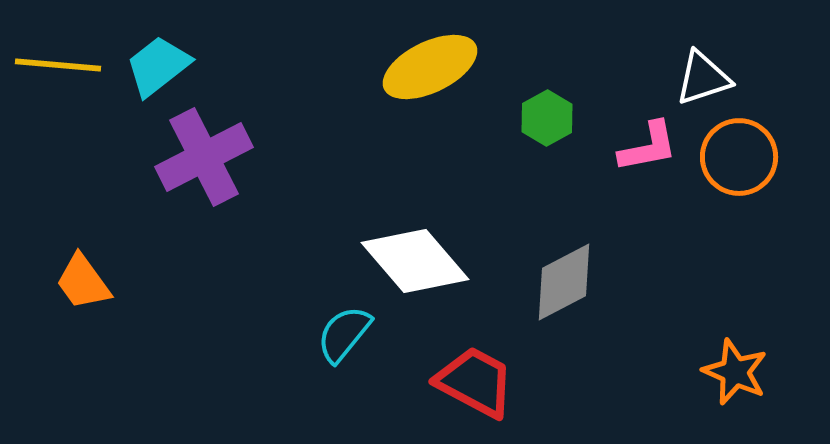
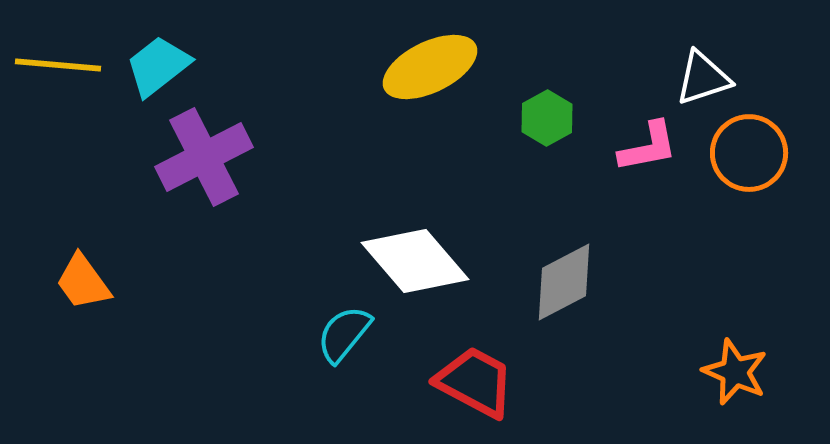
orange circle: moved 10 px right, 4 px up
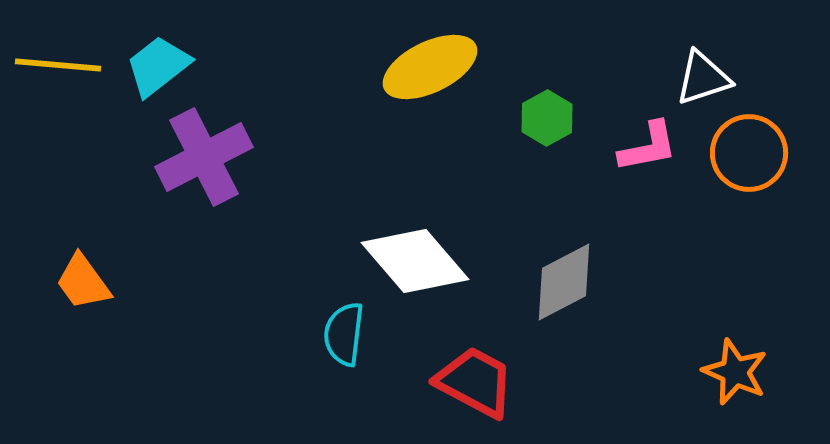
cyan semicircle: rotated 32 degrees counterclockwise
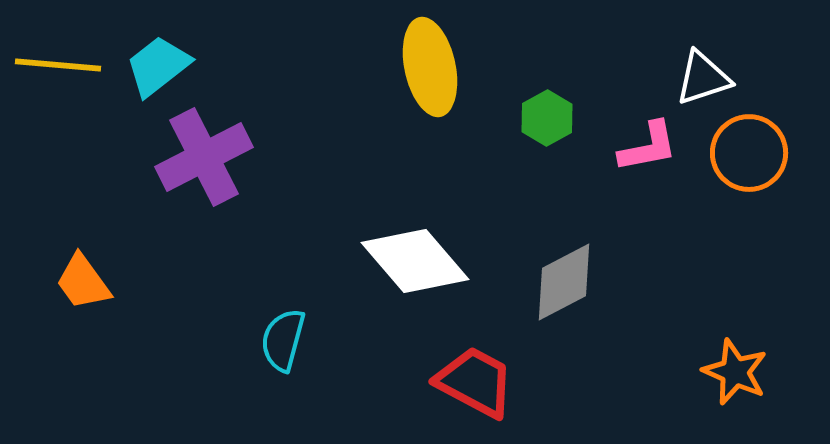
yellow ellipse: rotated 76 degrees counterclockwise
cyan semicircle: moved 61 px left, 6 px down; rotated 8 degrees clockwise
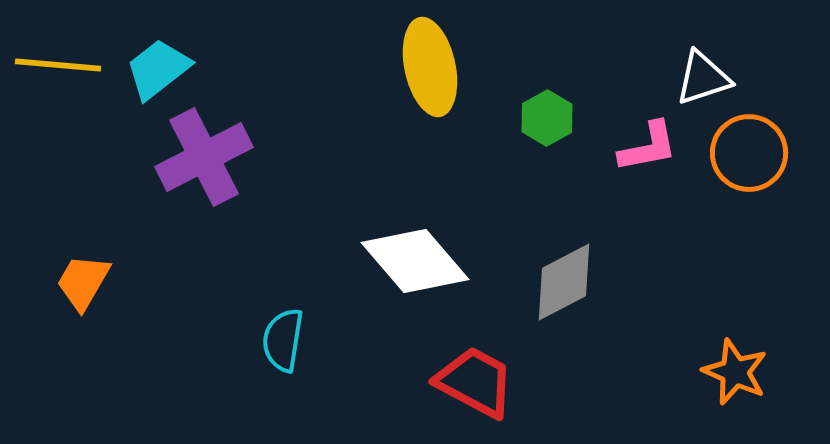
cyan trapezoid: moved 3 px down
orange trapezoid: rotated 66 degrees clockwise
cyan semicircle: rotated 6 degrees counterclockwise
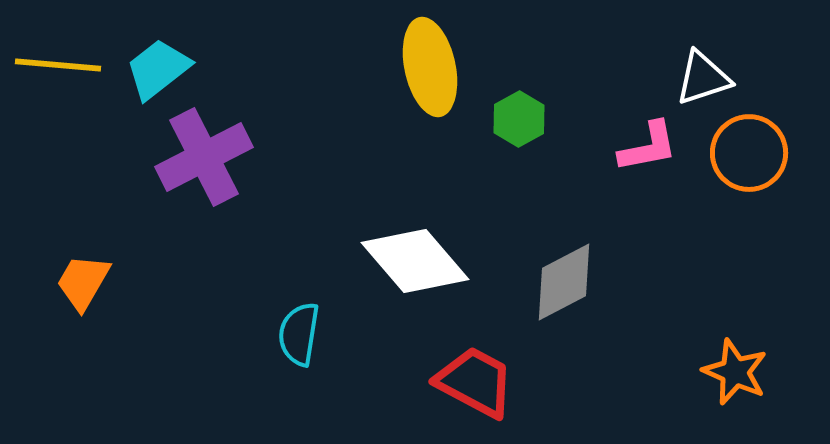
green hexagon: moved 28 px left, 1 px down
cyan semicircle: moved 16 px right, 6 px up
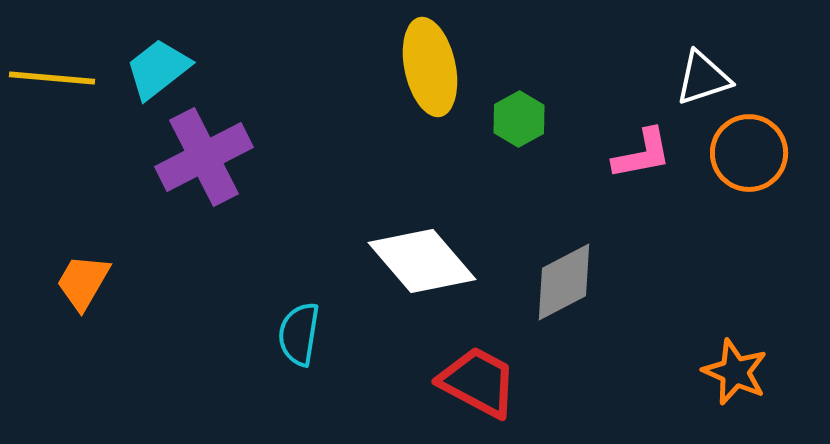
yellow line: moved 6 px left, 13 px down
pink L-shape: moved 6 px left, 7 px down
white diamond: moved 7 px right
red trapezoid: moved 3 px right
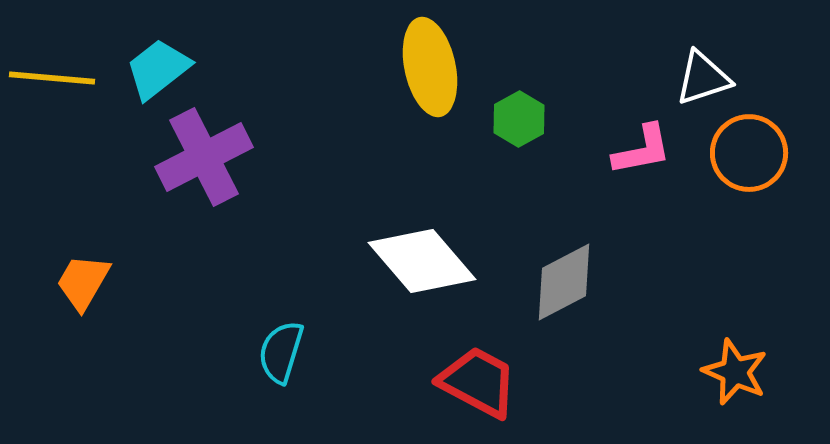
pink L-shape: moved 4 px up
cyan semicircle: moved 18 px left, 18 px down; rotated 8 degrees clockwise
